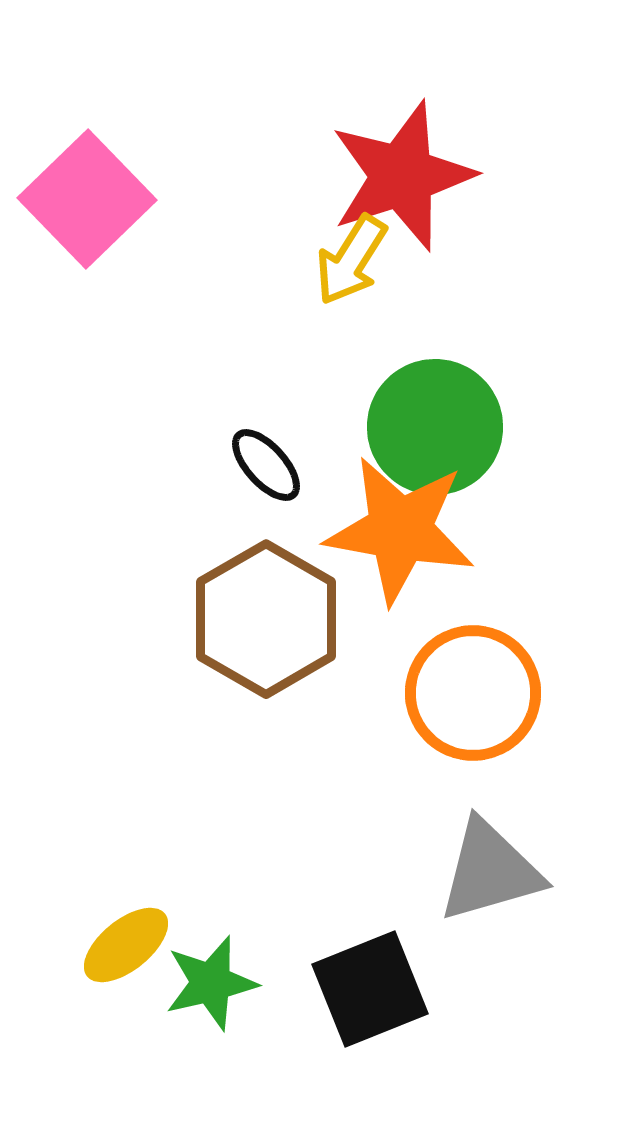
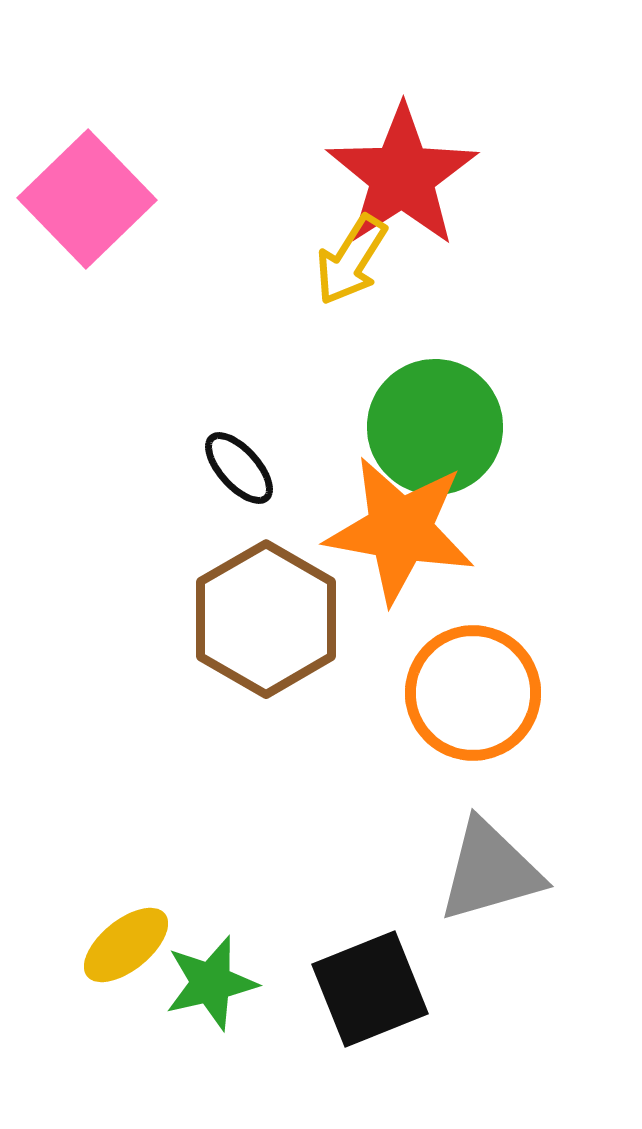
red star: rotated 15 degrees counterclockwise
black ellipse: moved 27 px left, 3 px down
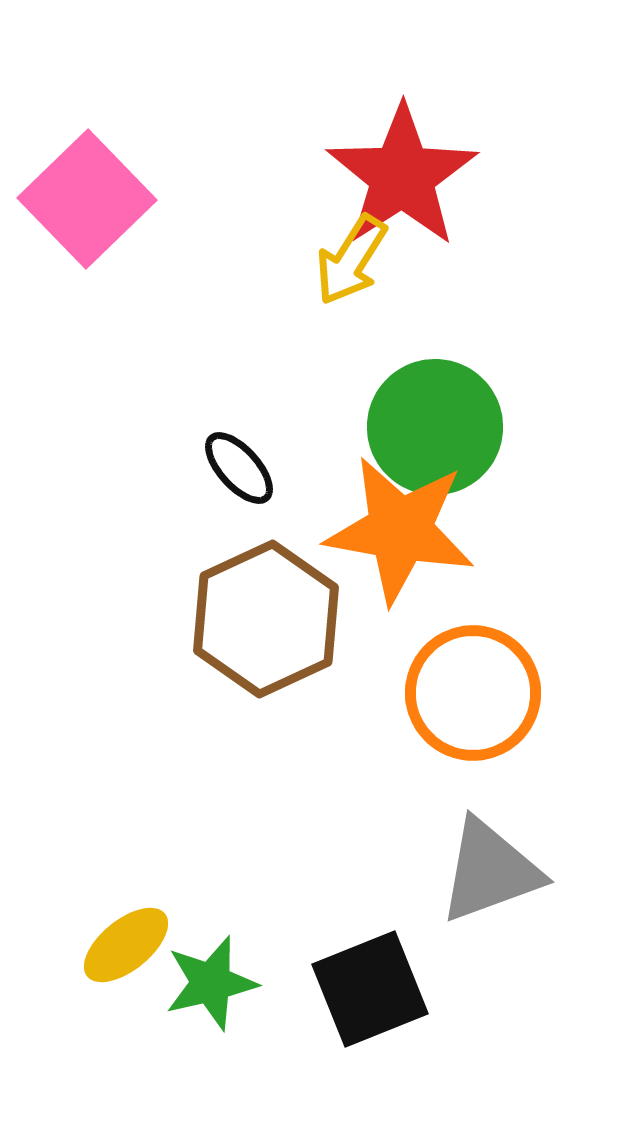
brown hexagon: rotated 5 degrees clockwise
gray triangle: rotated 4 degrees counterclockwise
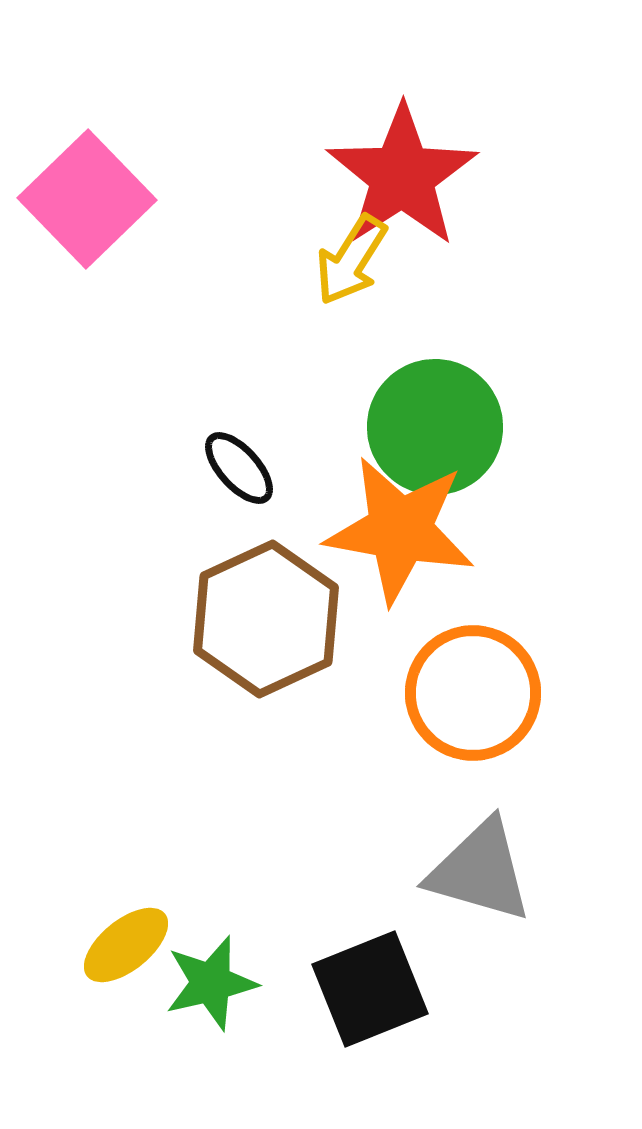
gray triangle: moved 10 px left; rotated 36 degrees clockwise
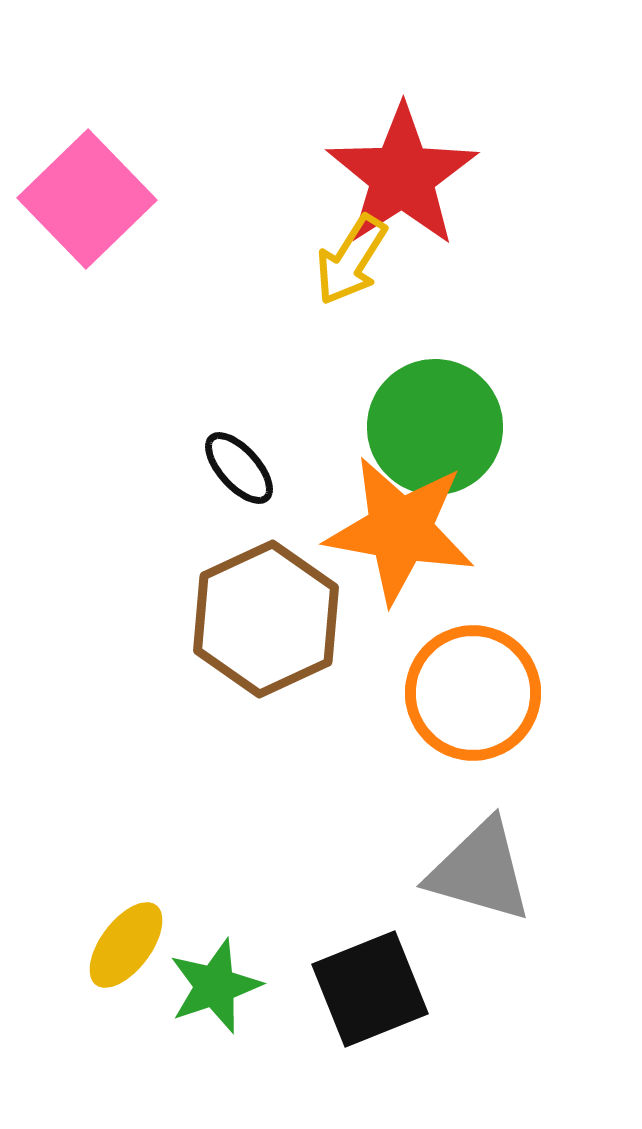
yellow ellipse: rotated 14 degrees counterclockwise
green star: moved 4 px right, 3 px down; rotated 6 degrees counterclockwise
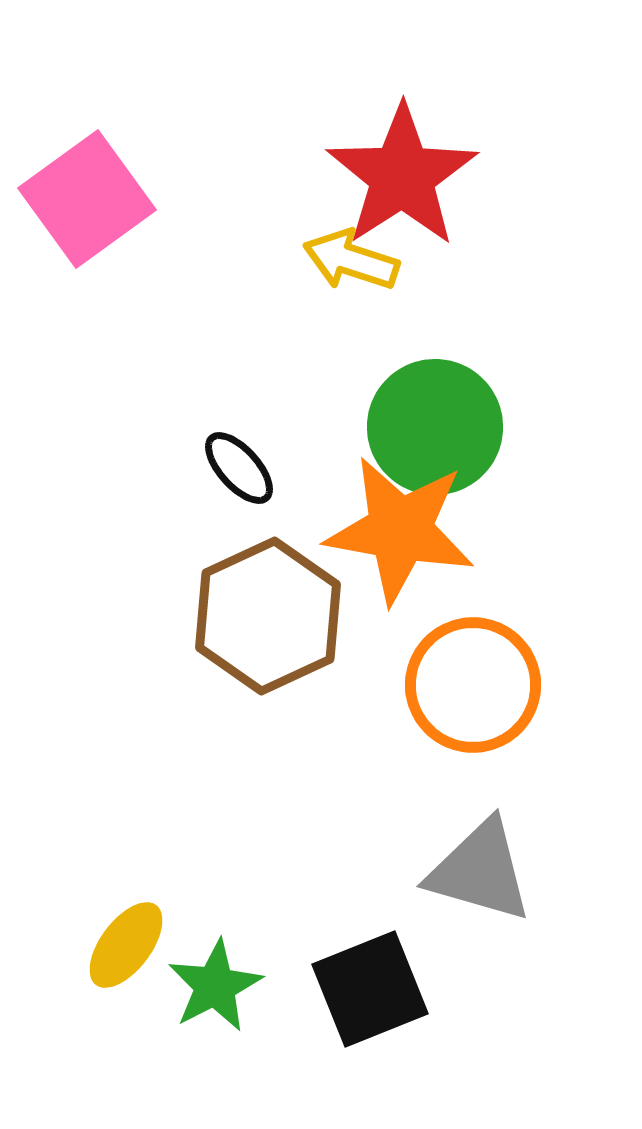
pink square: rotated 8 degrees clockwise
yellow arrow: rotated 76 degrees clockwise
brown hexagon: moved 2 px right, 3 px up
orange circle: moved 8 px up
green star: rotated 8 degrees counterclockwise
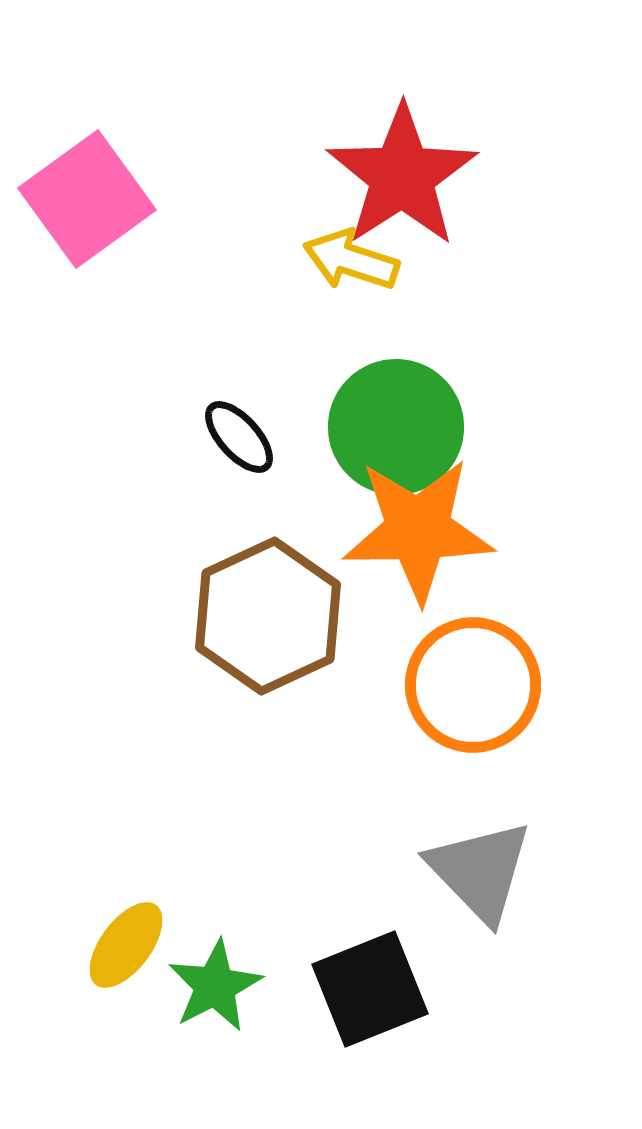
green circle: moved 39 px left
black ellipse: moved 31 px up
orange star: moved 18 px right; rotated 11 degrees counterclockwise
gray triangle: rotated 30 degrees clockwise
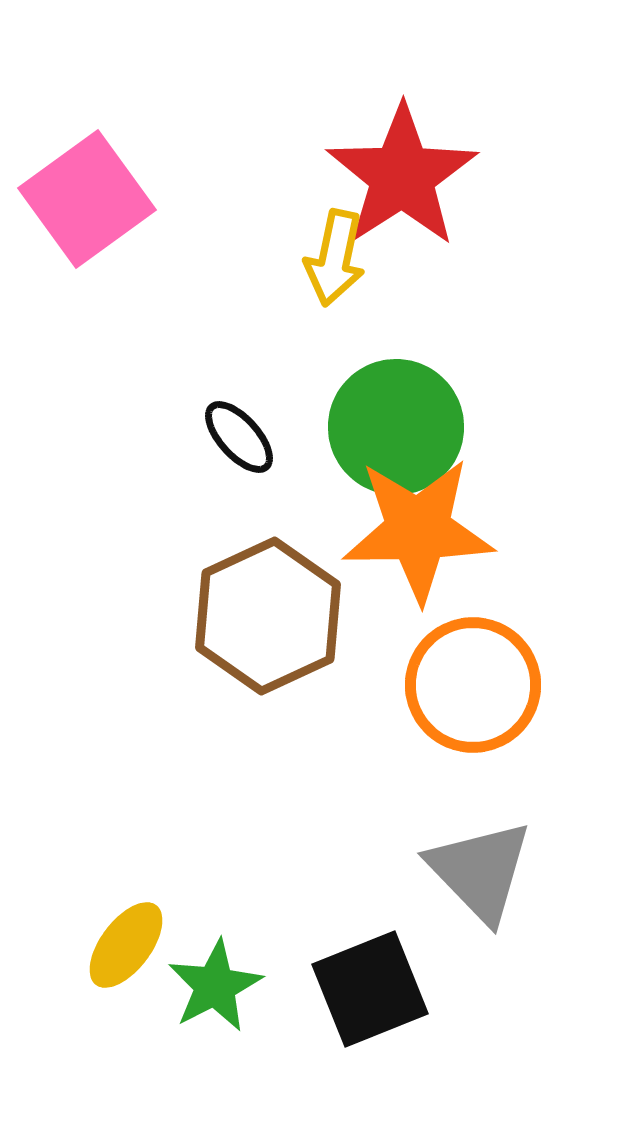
yellow arrow: moved 16 px left, 2 px up; rotated 96 degrees counterclockwise
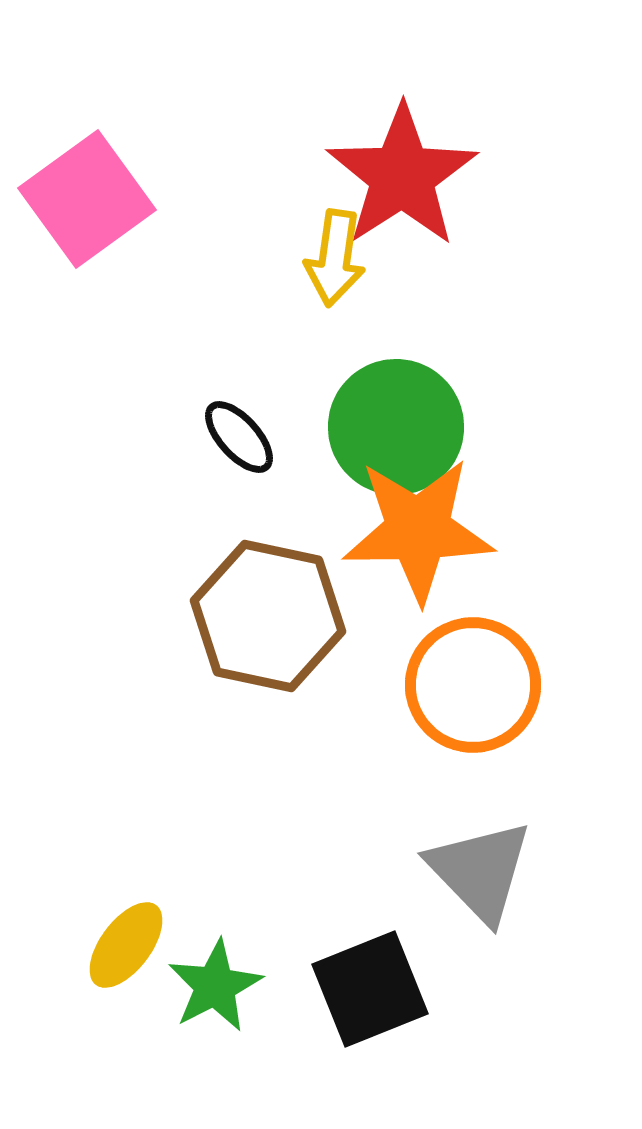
yellow arrow: rotated 4 degrees counterclockwise
brown hexagon: rotated 23 degrees counterclockwise
